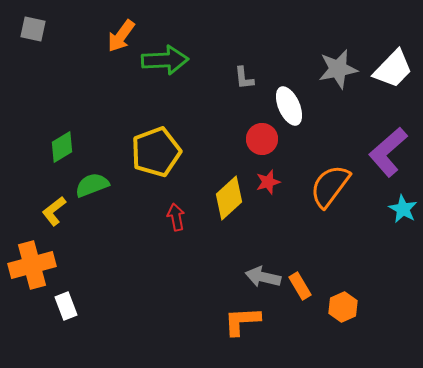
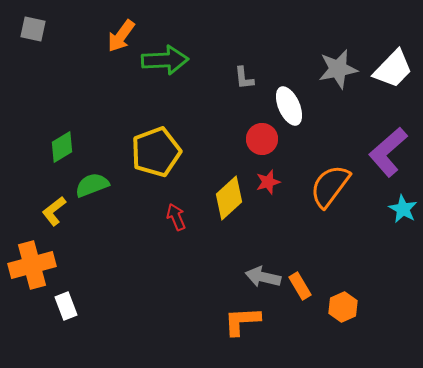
red arrow: rotated 12 degrees counterclockwise
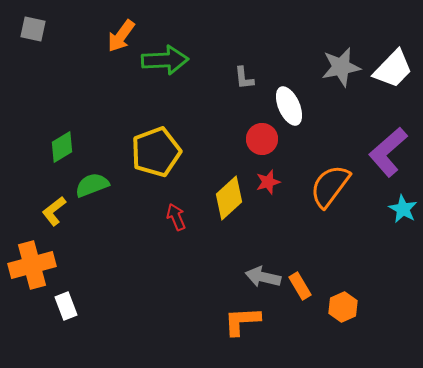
gray star: moved 3 px right, 2 px up
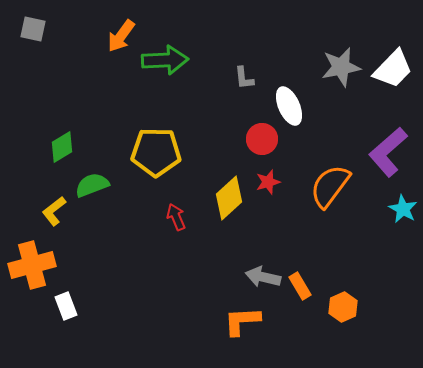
yellow pentagon: rotated 21 degrees clockwise
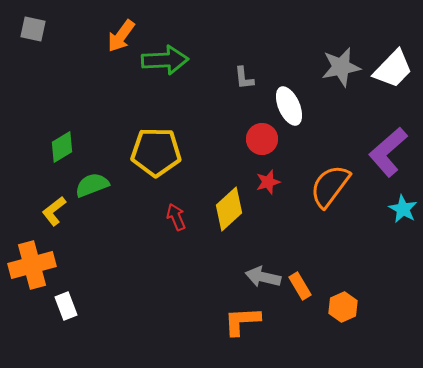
yellow diamond: moved 11 px down
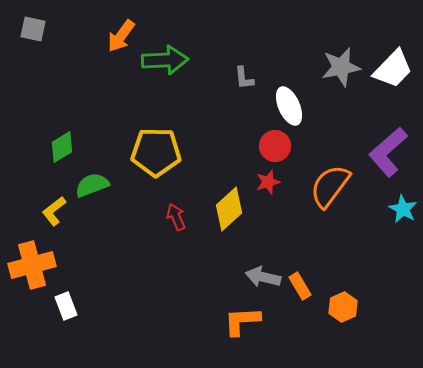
red circle: moved 13 px right, 7 px down
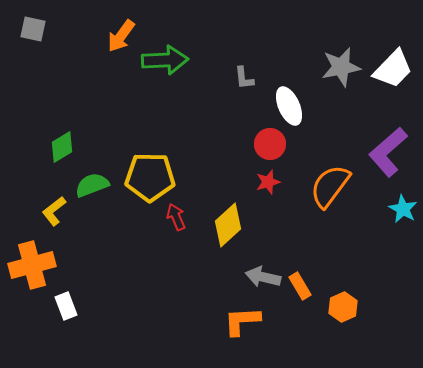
red circle: moved 5 px left, 2 px up
yellow pentagon: moved 6 px left, 25 px down
yellow diamond: moved 1 px left, 16 px down
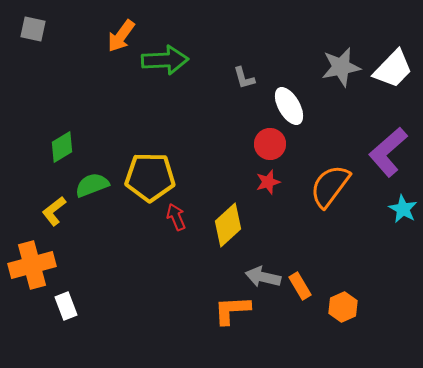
gray L-shape: rotated 10 degrees counterclockwise
white ellipse: rotated 6 degrees counterclockwise
orange L-shape: moved 10 px left, 11 px up
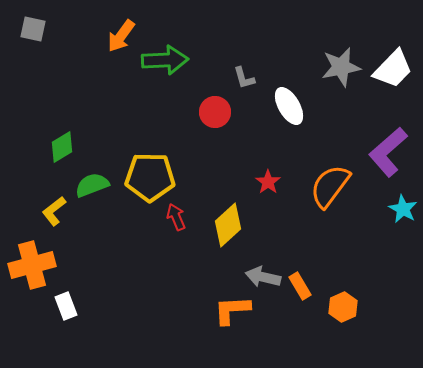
red circle: moved 55 px left, 32 px up
red star: rotated 20 degrees counterclockwise
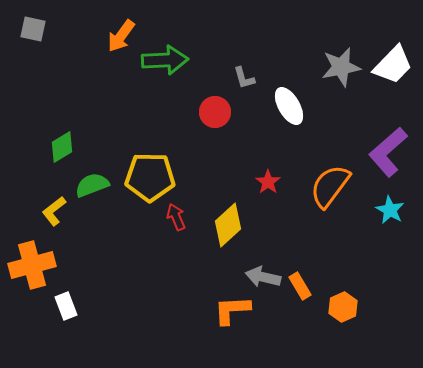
white trapezoid: moved 4 px up
cyan star: moved 13 px left, 1 px down
